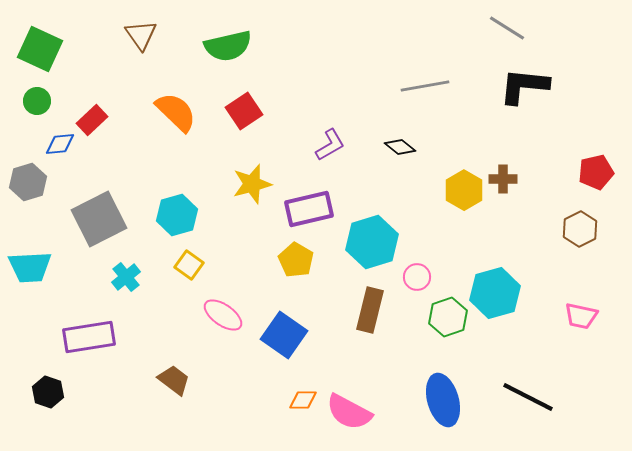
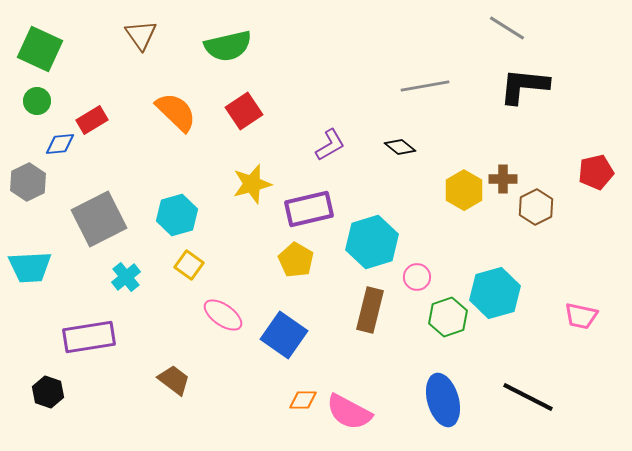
red rectangle at (92, 120): rotated 12 degrees clockwise
gray hexagon at (28, 182): rotated 9 degrees counterclockwise
brown hexagon at (580, 229): moved 44 px left, 22 px up
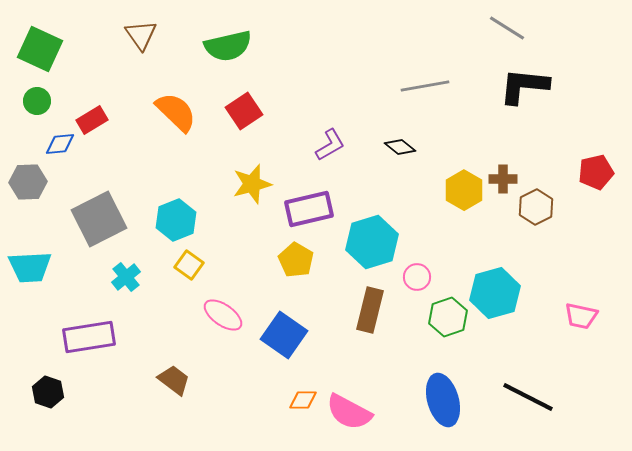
gray hexagon at (28, 182): rotated 24 degrees clockwise
cyan hexagon at (177, 215): moved 1 px left, 5 px down; rotated 6 degrees counterclockwise
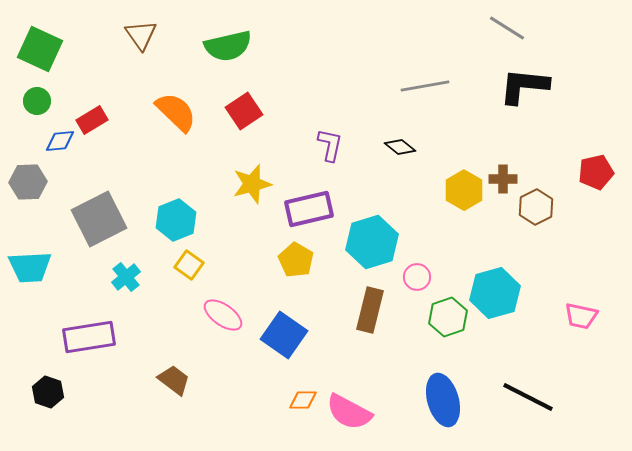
blue diamond at (60, 144): moved 3 px up
purple L-shape at (330, 145): rotated 48 degrees counterclockwise
